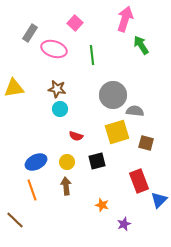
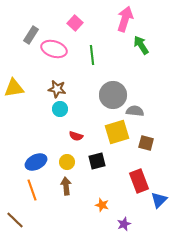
gray rectangle: moved 1 px right, 2 px down
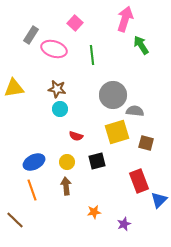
blue ellipse: moved 2 px left
orange star: moved 8 px left, 7 px down; rotated 24 degrees counterclockwise
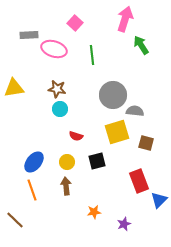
gray rectangle: moved 2 px left; rotated 54 degrees clockwise
blue ellipse: rotated 25 degrees counterclockwise
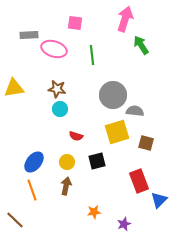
pink square: rotated 35 degrees counterclockwise
brown arrow: rotated 18 degrees clockwise
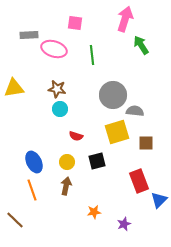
brown square: rotated 14 degrees counterclockwise
blue ellipse: rotated 65 degrees counterclockwise
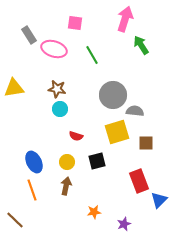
gray rectangle: rotated 60 degrees clockwise
green line: rotated 24 degrees counterclockwise
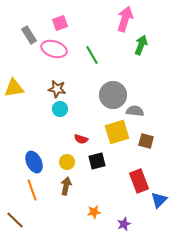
pink square: moved 15 px left; rotated 28 degrees counterclockwise
green arrow: rotated 54 degrees clockwise
red semicircle: moved 5 px right, 3 px down
brown square: moved 2 px up; rotated 14 degrees clockwise
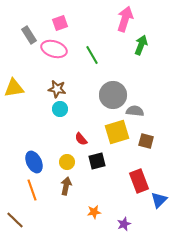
red semicircle: rotated 32 degrees clockwise
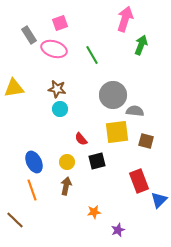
yellow square: rotated 10 degrees clockwise
purple star: moved 6 px left, 6 px down
